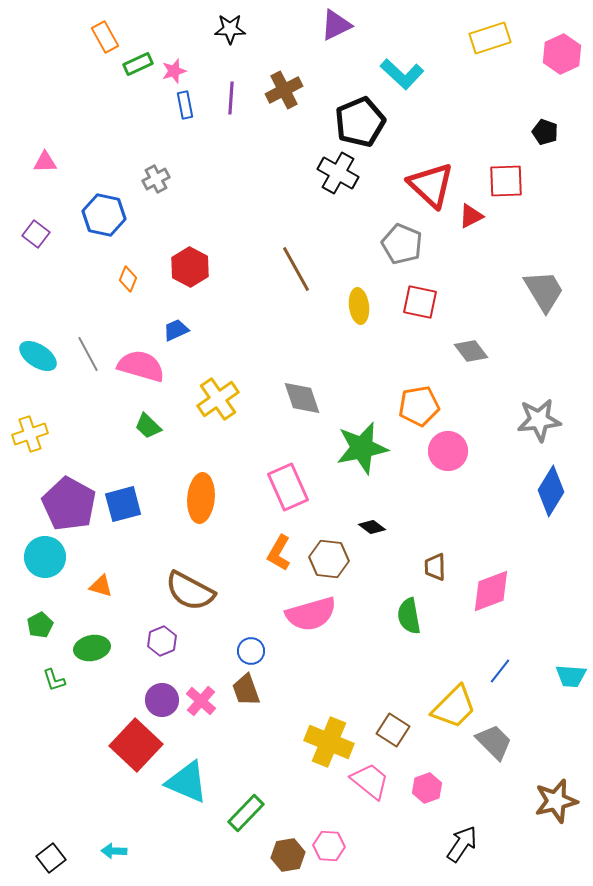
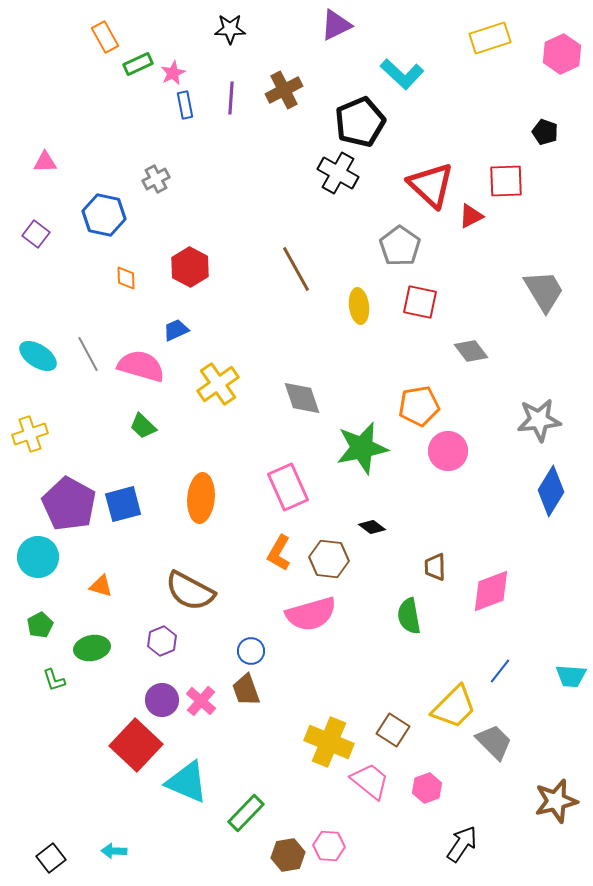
pink star at (174, 71): moved 1 px left, 2 px down; rotated 10 degrees counterclockwise
gray pentagon at (402, 244): moved 2 px left, 2 px down; rotated 12 degrees clockwise
orange diamond at (128, 279): moved 2 px left, 1 px up; rotated 25 degrees counterclockwise
yellow cross at (218, 399): moved 15 px up
green trapezoid at (148, 426): moved 5 px left
cyan circle at (45, 557): moved 7 px left
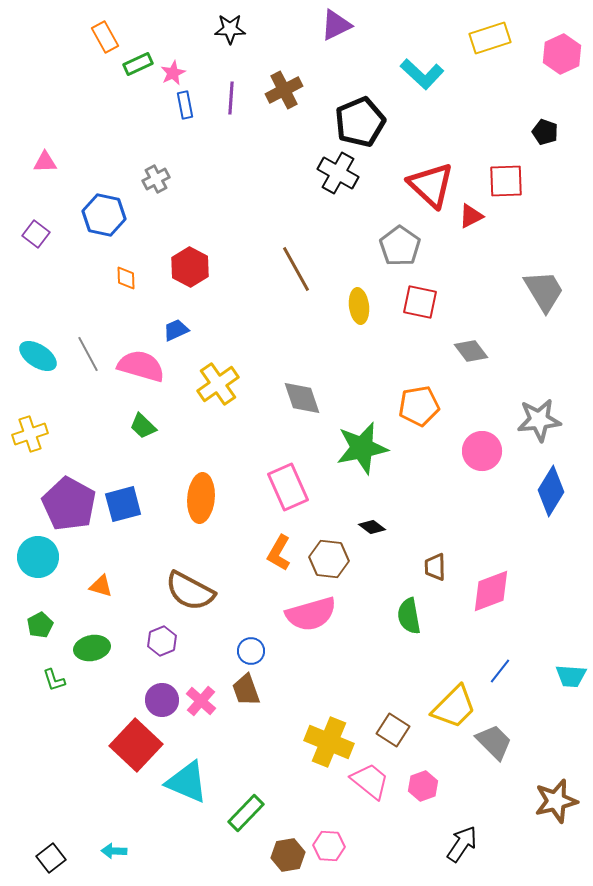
cyan L-shape at (402, 74): moved 20 px right
pink circle at (448, 451): moved 34 px right
pink hexagon at (427, 788): moved 4 px left, 2 px up
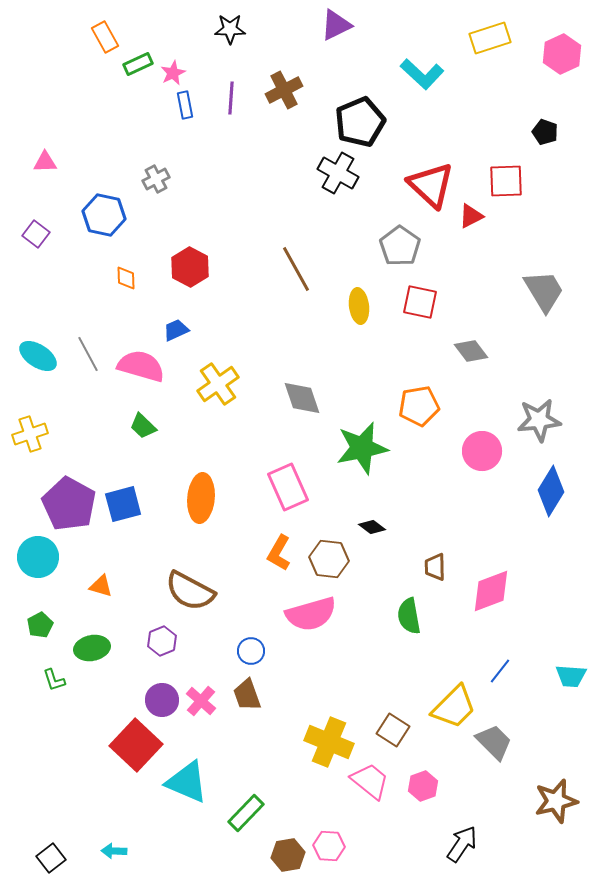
brown trapezoid at (246, 690): moved 1 px right, 5 px down
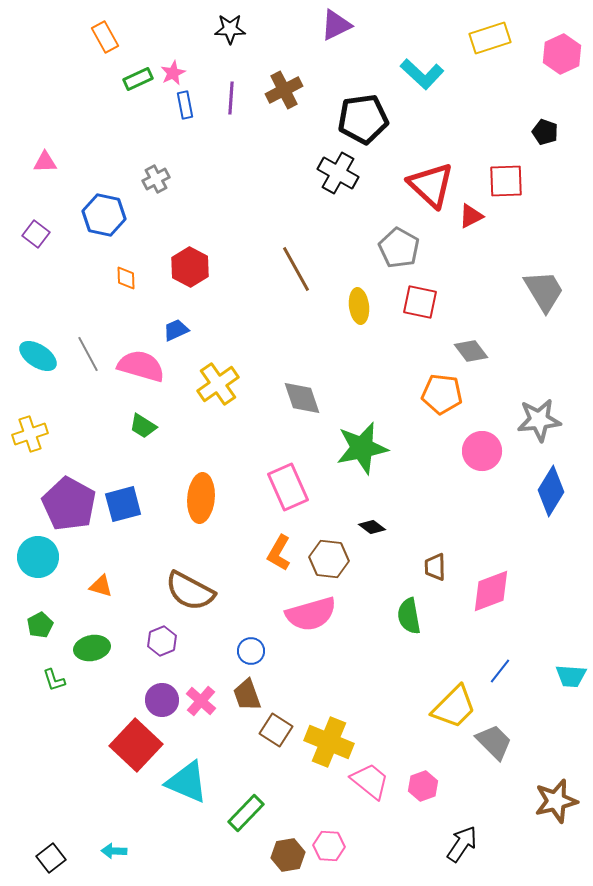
green rectangle at (138, 64): moved 15 px down
black pentagon at (360, 122): moved 3 px right, 3 px up; rotated 15 degrees clockwise
gray pentagon at (400, 246): moved 1 px left, 2 px down; rotated 6 degrees counterclockwise
orange pentagon at (419, 406): moved 23 px right, 12 px up; rotated 15 degrees clockwise
green trapezoid at (143, 426): rotated 12 degrees counterclockwise
brown square at (393, 730): moved 117 px left
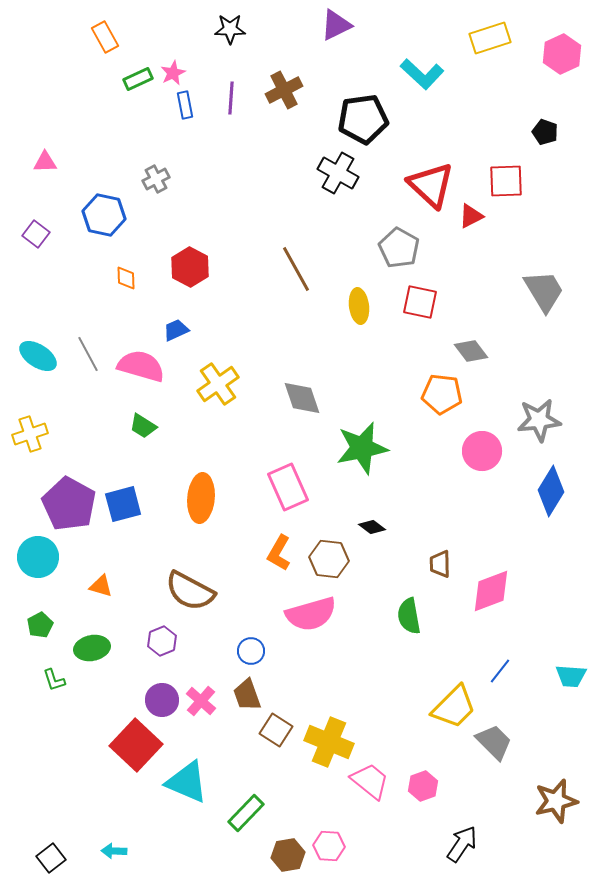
brown trapezoid at (435, 567): moved 5 px right, 3 px up
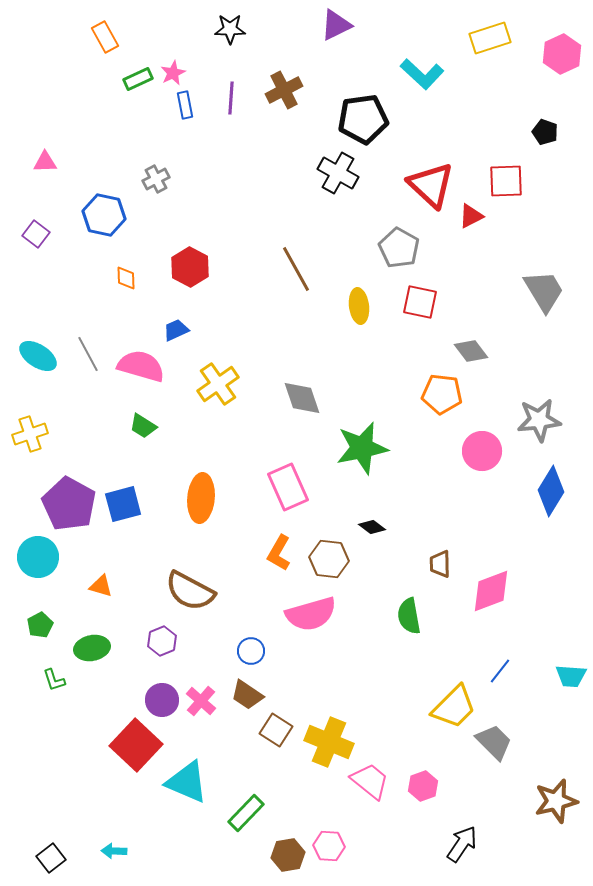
brown trapezoid at (247, 695): rotated 36 degrees counterclockwise
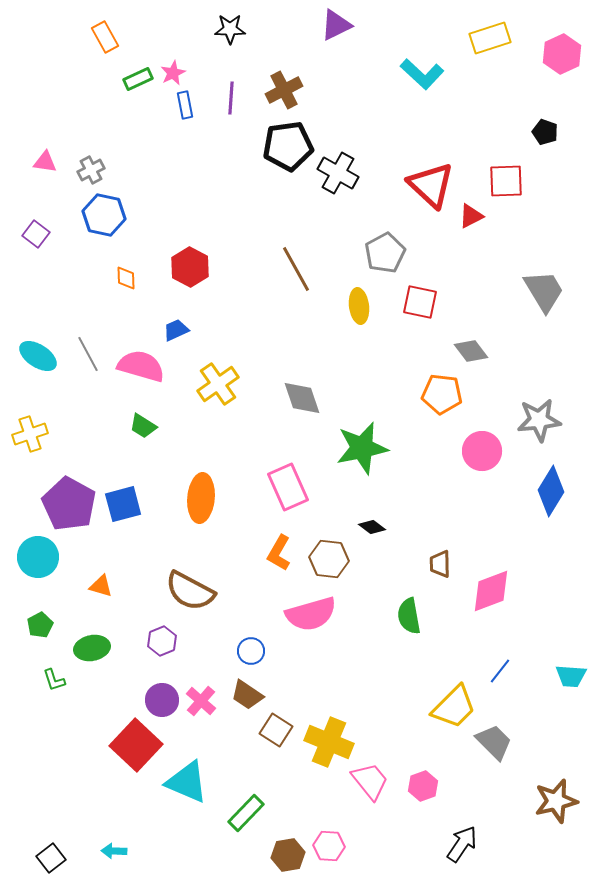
black pentagon at (363, 119): moved 75 px left, 27 px down
pink triangle at (45, 162): rotated 10 degrees clockwise
gray cross at (156, 179): moved 65 px left, 9 px up
gray pentagon at (399, 248): moved 14 px left, 5 px down; rotated 15 degrees clockwise
pink trapezoid at (370, 781): rotated 12 degrees clockwise
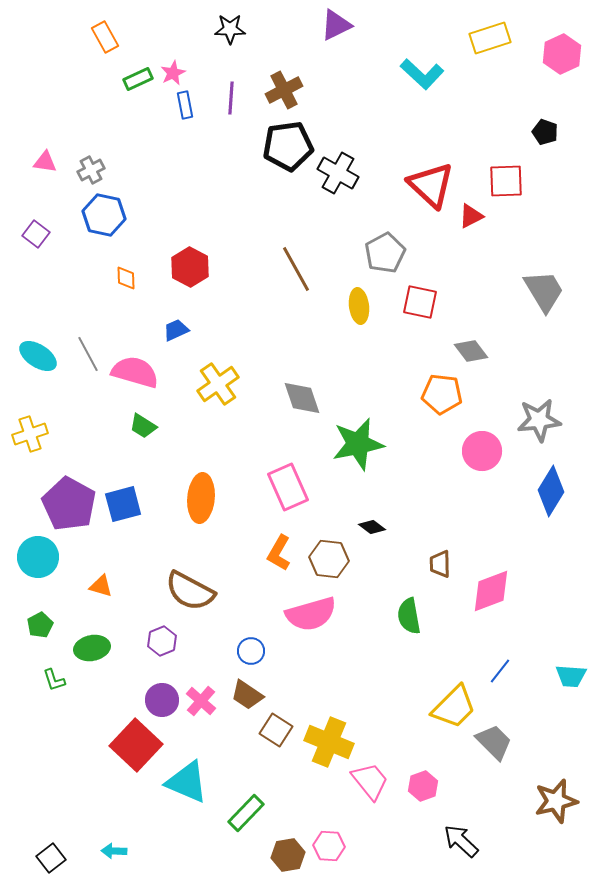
pink semicircle at (141, 366): moved 6 px left, 6 px down
green star at (362, 448): moved 4 px left, 4 px up
black arrow at (462, 844): moved 1 px left, 3 px up; rotated 81 degrees counterclockwise
